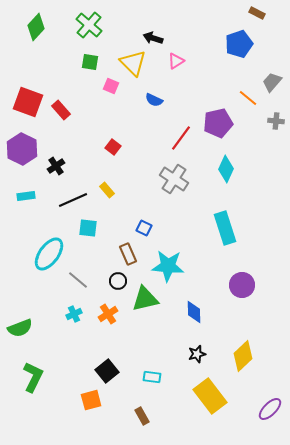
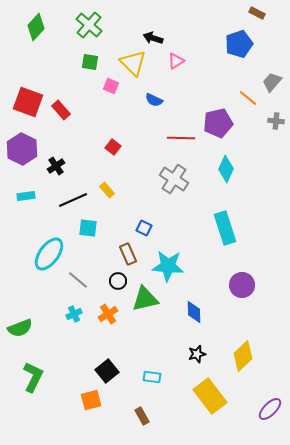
red line at (181, 138): rotated 56 degrees clockwise
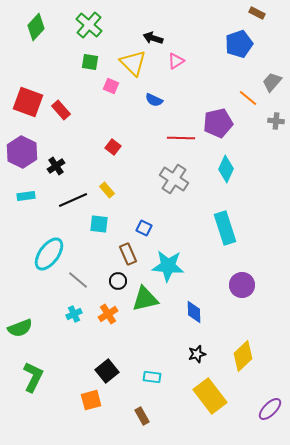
purple hexagon at (22, 149): moved 3 px down
cyan square at (88, 228): moved 11 px right, 4 px up
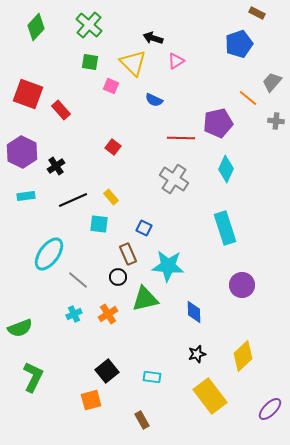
red square at (28, 102): moved 8 px up
yellow rectangle at (107, 190): moved 4 px right, 7 px down
black circle at (118, 281): moved 4 px up
brown rectangle at (142, 416): moved 4 px down
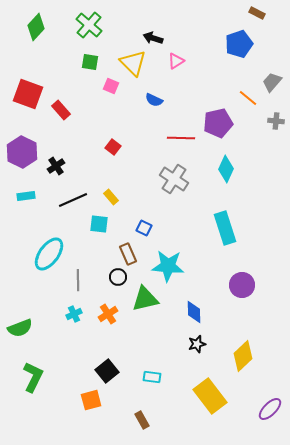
gray line at (78, 280): rotated 50 degrees clockwise
black star at (197, 354): moved 10 px up
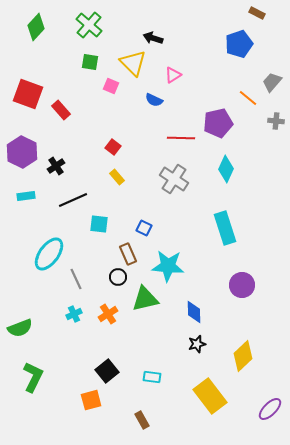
pink triangle at (176, 61): moved 3 px left, 14 px down
yellow rectangle at (111, 197): moved 6 px right, 20 px up
gray line at (78, 280): moved 2 px left, 1 px up; rotated 25 degrees counterclockwise
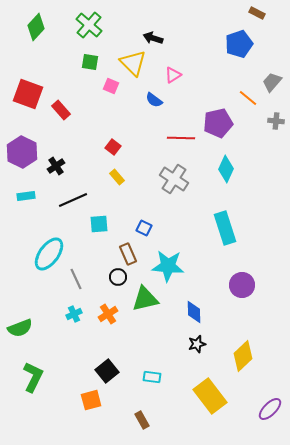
blue semicircle at (154, 100): rotated 12 degrees clockwise
cyan square at (99, 224): rotated 12 degrees counterclockwise
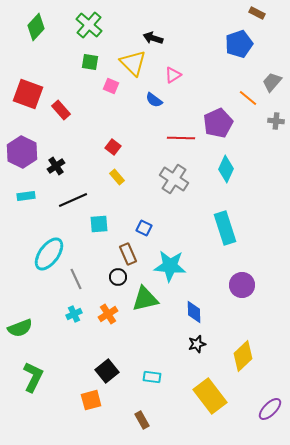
purple pentagon at (218, 123): rotated 12 degrees counterclockwise
cyan star at (168, 266): moved 2 px right
